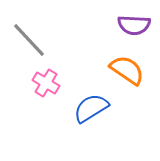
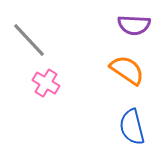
blue semicircle: moved 41 px right, 19 px down; rotated 72 degrees counterclockwise
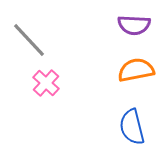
orange semicircle: moved 9 px right; rotated 45 degrees counterclockwise
pink cross: rotated 12 degrees clockwise
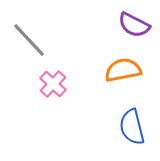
purple semicircle: rotated 24 degrees clockwise
orange semicircle: moved 13 px left
pink cross: moved 7 px right, 1 px down
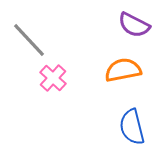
pink cross: moved 6 px up
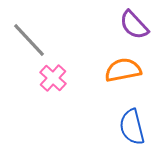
purple semicircle: rotated 20 degrees clockwise
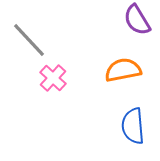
purple semicircle: moved 3 px right, 5 px up; rotated 12 degrees clockwise
blue semicircle: moved 1 px right, 1 px up; rotated 9 degrees clockwise
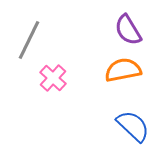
purple semicircle: moved 9 px left, 10 px down
gray line: rotated 69 degrees clockwise
blue semicircle: rotated 138 degrees clockwise
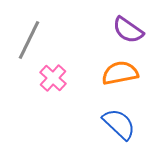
purple semicircle: rotated 24 degrees counterclockwise
orange semicircle: moved 3 px left, 3 px down
blue semicircle: moved 14 px left, 2 px up
